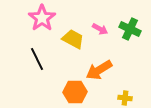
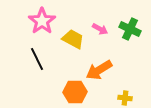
pink star: moved 3 px down
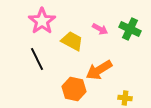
yellow trapezoid: moved 1 px left, 2 px down
orange hexagon: moved 1 px left, 3 px up; rotated 15 degrees clockwise
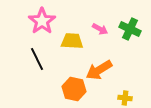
yellow trapezoid: rotated 25 degrees counterclockwise
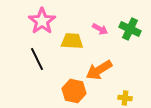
orange hexagon: moved 2 px down
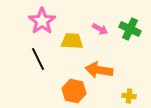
black line: moved 1 px right
orange arrow: rotated 40 degrees clockwise
yellow cross: moved 4 px right, 2 px up
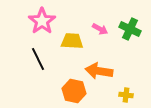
orange arrow: moved 1 px down
yellow cross: moved 3 px left, 1 px up
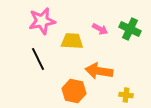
pink star: rotated 24 degrees clockwise
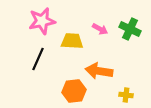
black line: rotated 50 degrees clockwise
orange hexagon: rotated 20 degrees counterclockwise
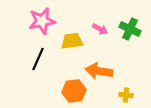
yellow trapezoid: rotated 10 degrees counterclockwise
